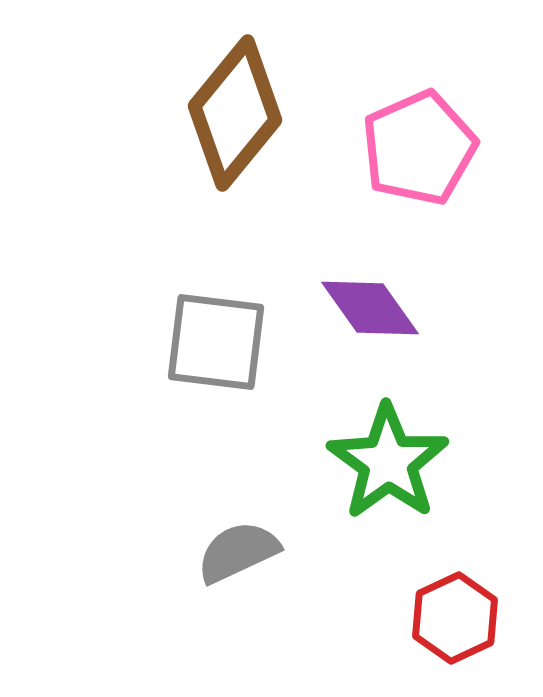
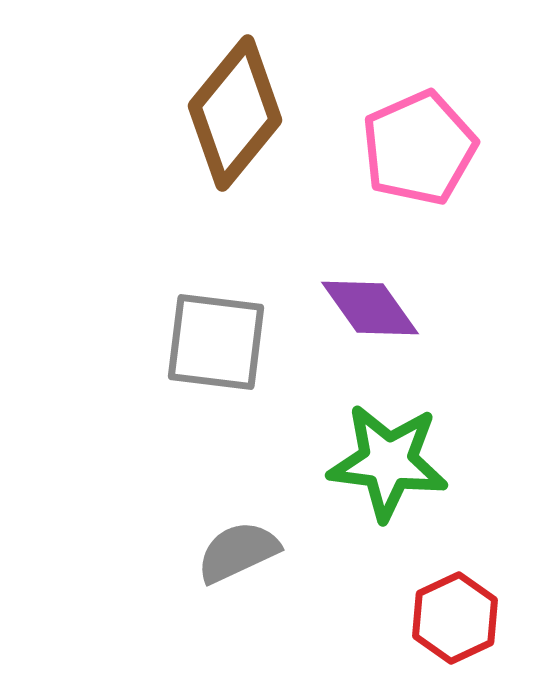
green star: rotated 29 degrees counterclockwise
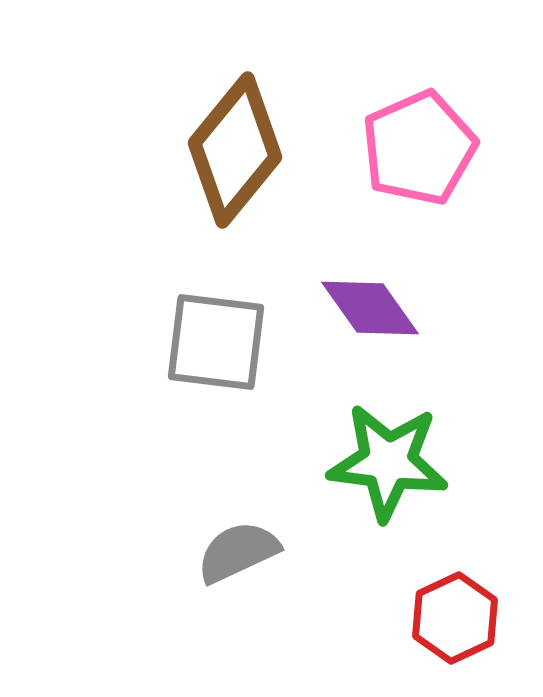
brown diamond: moved 37 px down
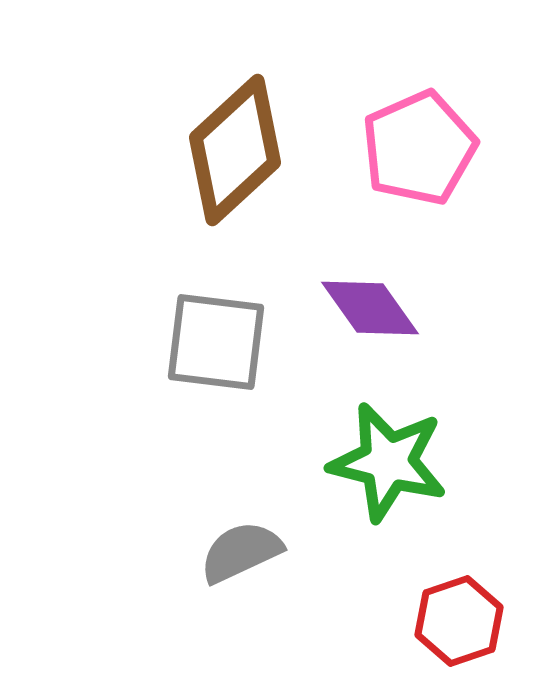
brown diamond: rotated 8 degrees clockwise
green star: rotated 7 degrees clockwise
gray semicircle: moved 3 px right
red hexagon: moved 4 px right, 3 px down; rotated 6 degrees clockwise
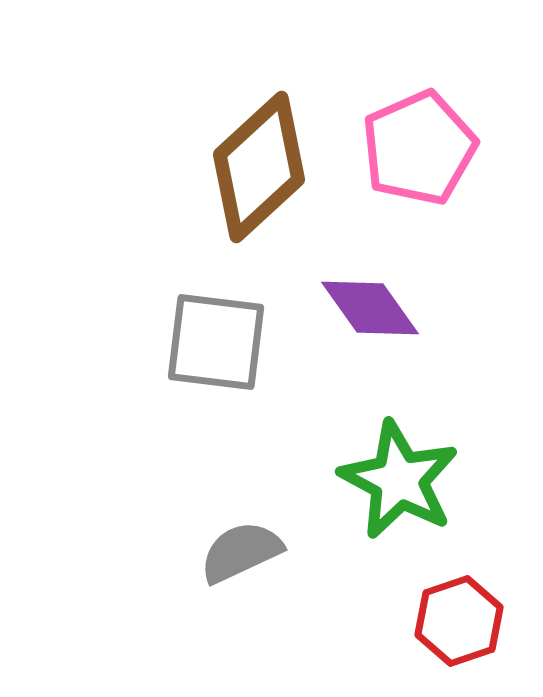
brown diamond: moved 24 px right, 17 px down
green star: moved 11 px right, 18 px down; rotated 14 degrees clockwise
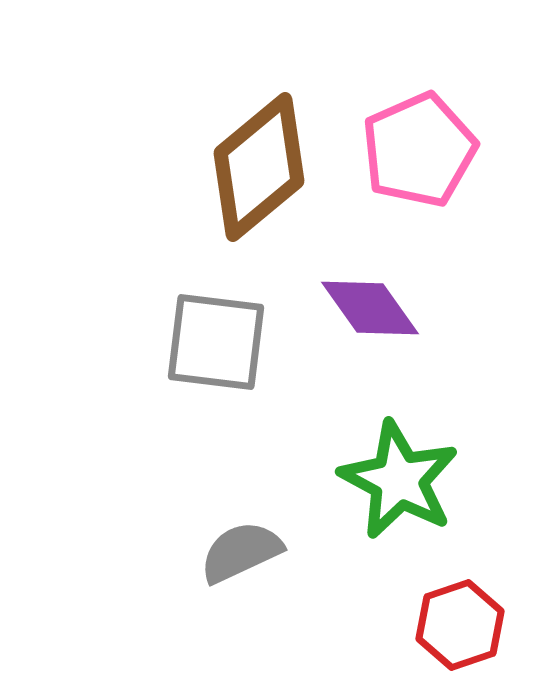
pink pentagon: moved 2 px down
brown diamond: rotated 3 degrees clockwise
red hexagon: moved 1 px right, 4 px down
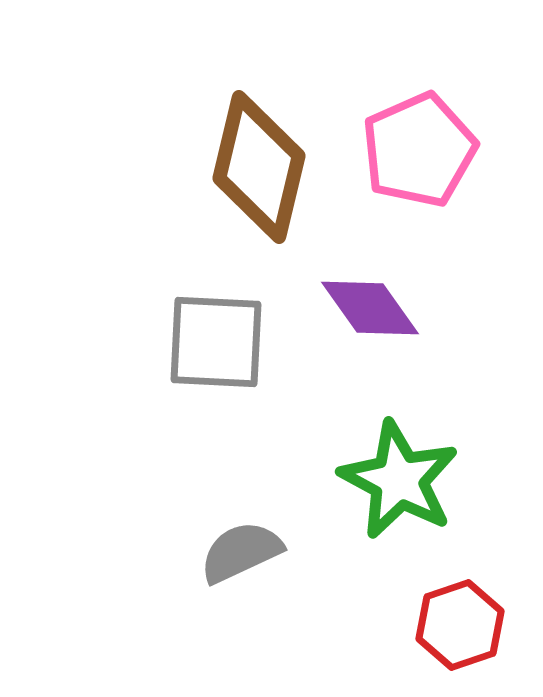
brown diamond: rotated 37 degrees counterclockwise
gray square: rotated 4 degrees counterclockwise
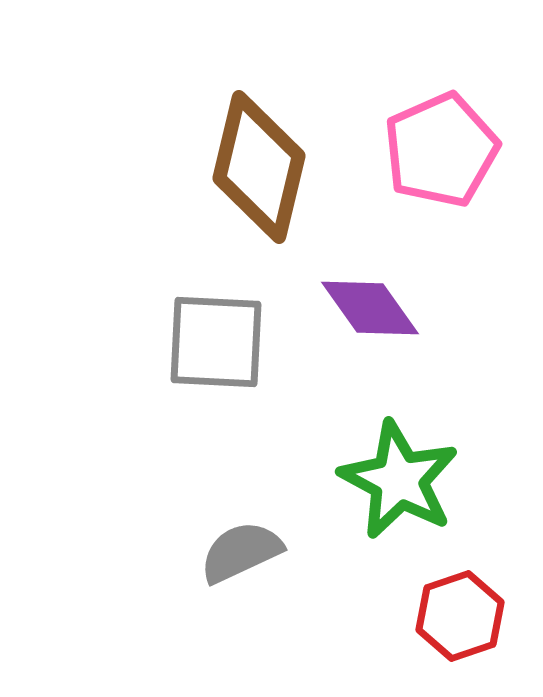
pink pentagon: moved 22 px right
red hexagon: moved 9 px up
